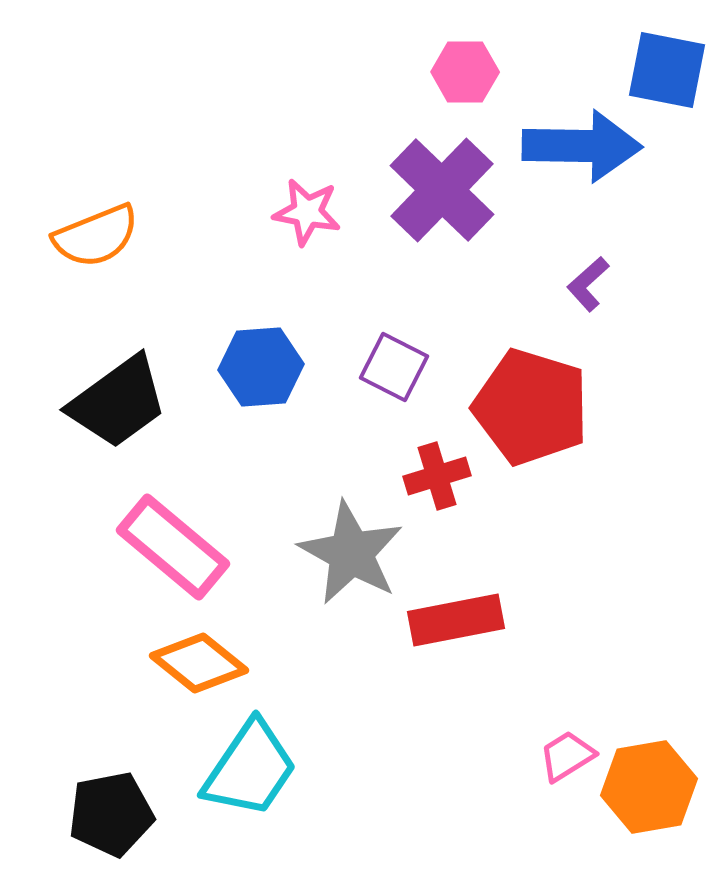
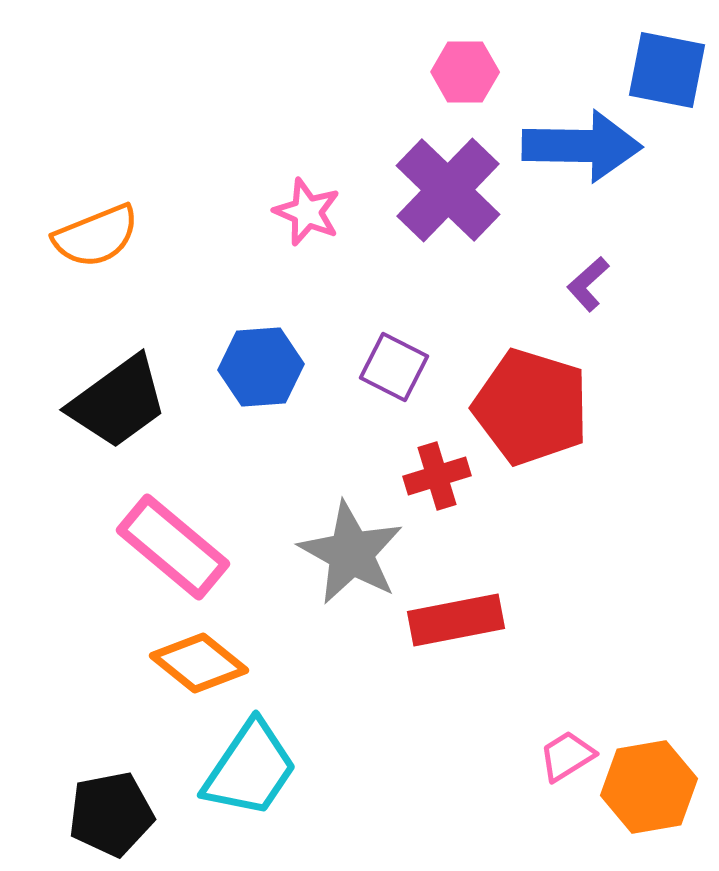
purple cross: moved 6 px right
pink star: rotated 12 degrees clockwise
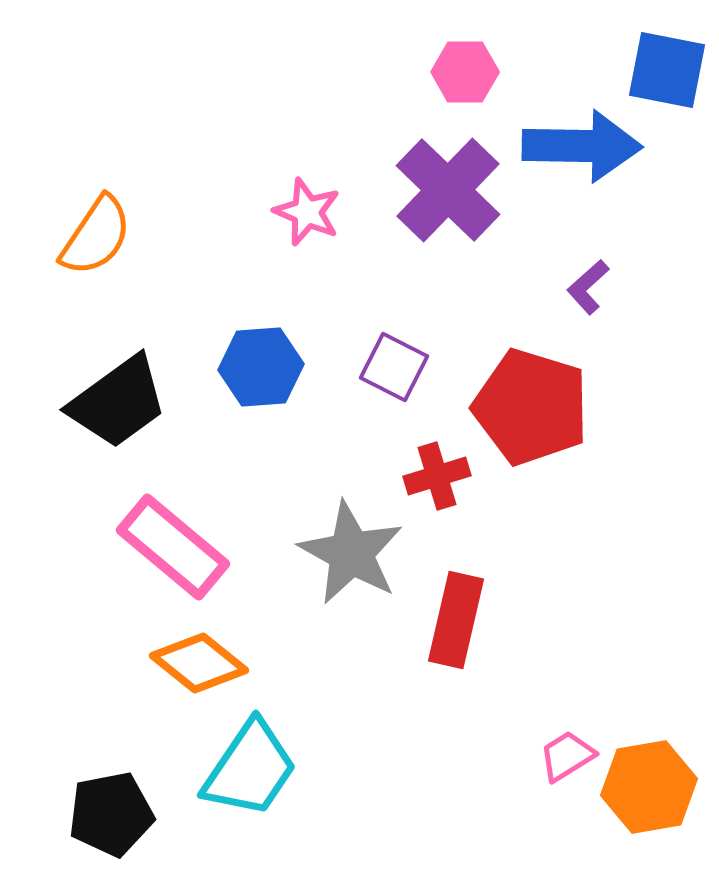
orange semicircle: rotated 34 degrees counterclockwise
purple L-shape: moved 3 px down
red rectangle: rotated 66 degrees counterclockwise
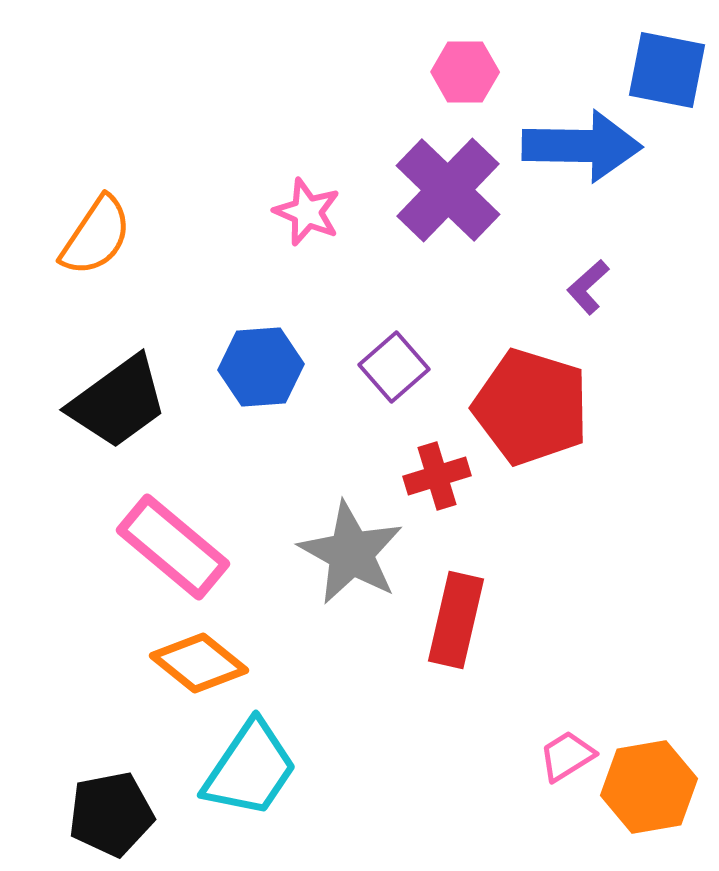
purple square: rotated 22 degrees clockwise
